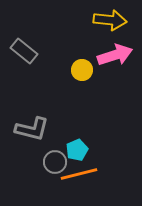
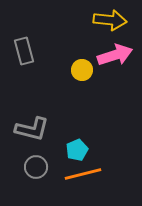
gray rectangle: rotated 36 degrees clockwise
gray circle: moved 19 px left, 5 px down
orange line: moved 4 px right
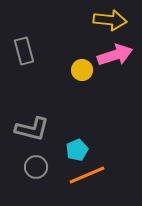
orange line: moved 4 px right, 1 px down; rotated 9 degrees counterclockwise
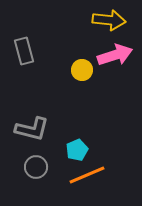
yellow arrow: moved 1 px left
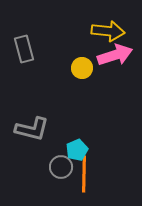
yellow arrow: moved 1 px left, 11 px down
gray rectangle: moved 2 px up
yellow circle: moved 2 px up
gray circle: moved 25 px right
orange line: moved 3 px left, 1 px up; rotated 66 degrees counterclockwise
